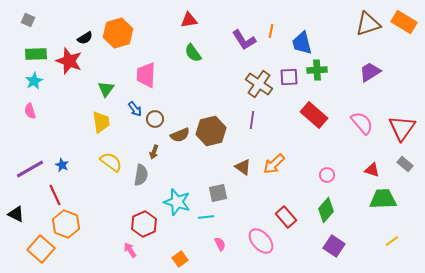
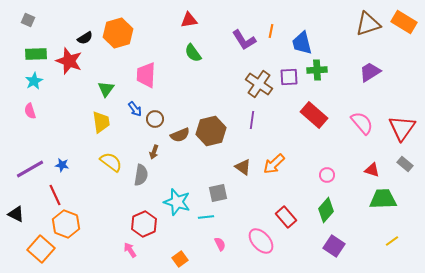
blue star at (62, 165): rotated 16 degrees counterclockwise
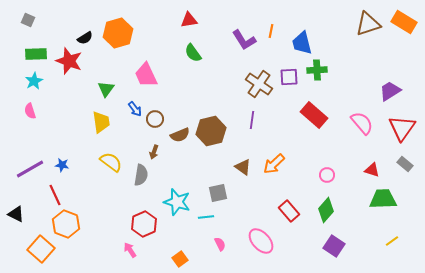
purple trapezoid at (370, 72): moved 20 px right, 19 px down
pink trapezoid at (146, 75): rotated 28 degrees counterclockwise
red rectangle at (286, 217): moved 3 px right, 6 px up
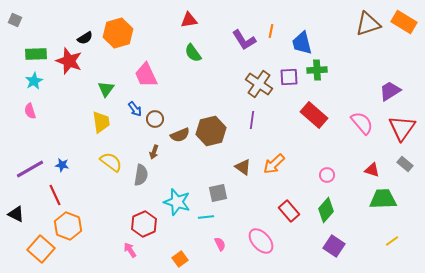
gray square at (28, 20): moved 13 px left
orange hexagon at (66, 224): moved 2 px right, 2 px down
